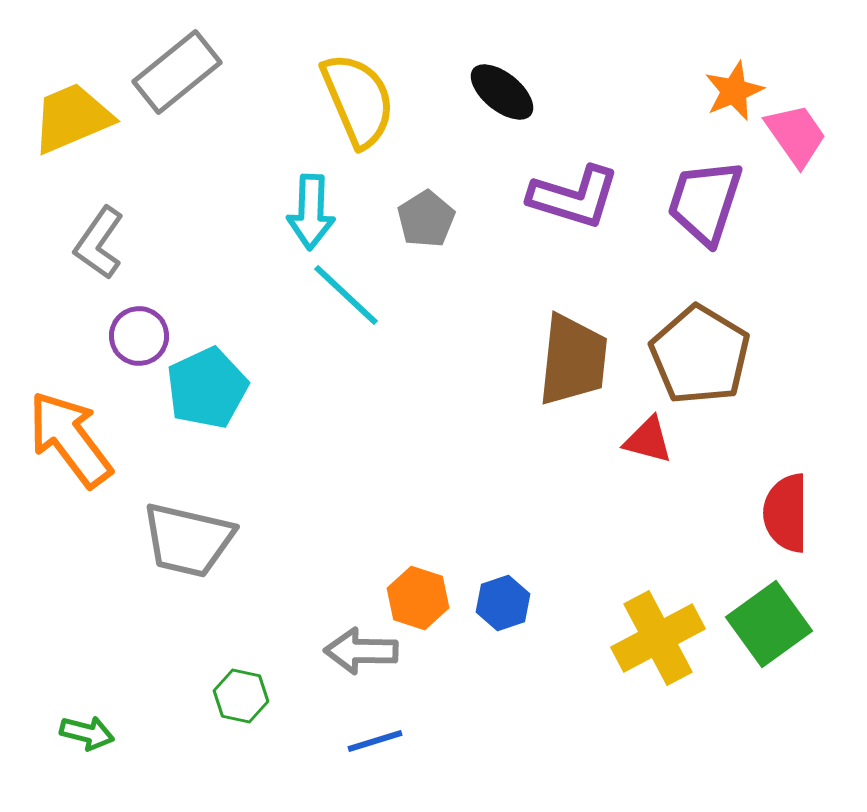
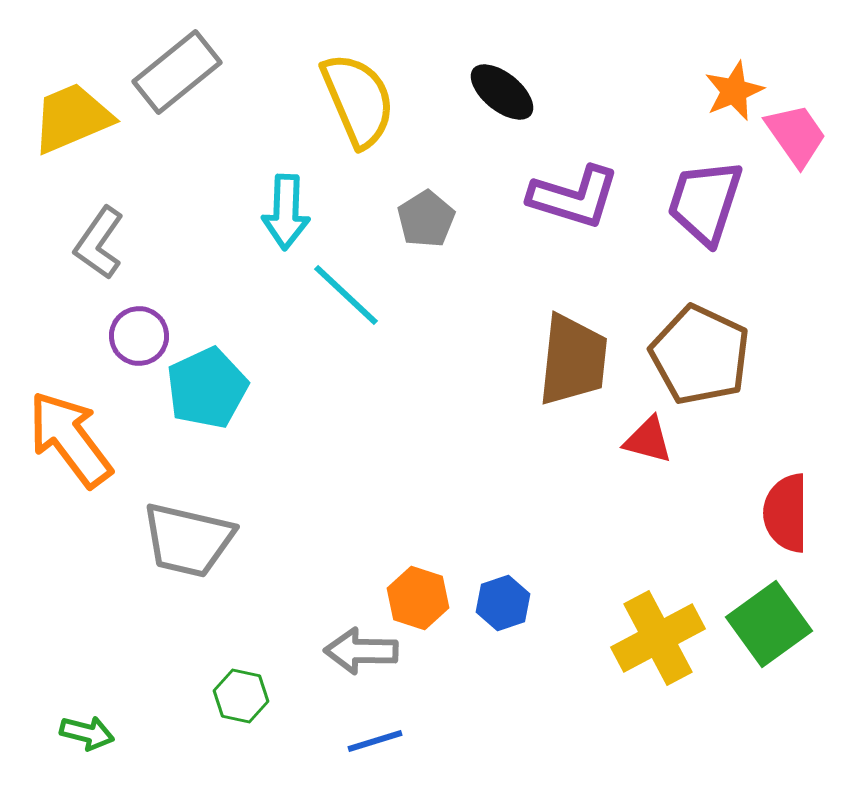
cyan arrow: moved 25 px left
brown pentagon: rotated 6 degrees counterclockwise
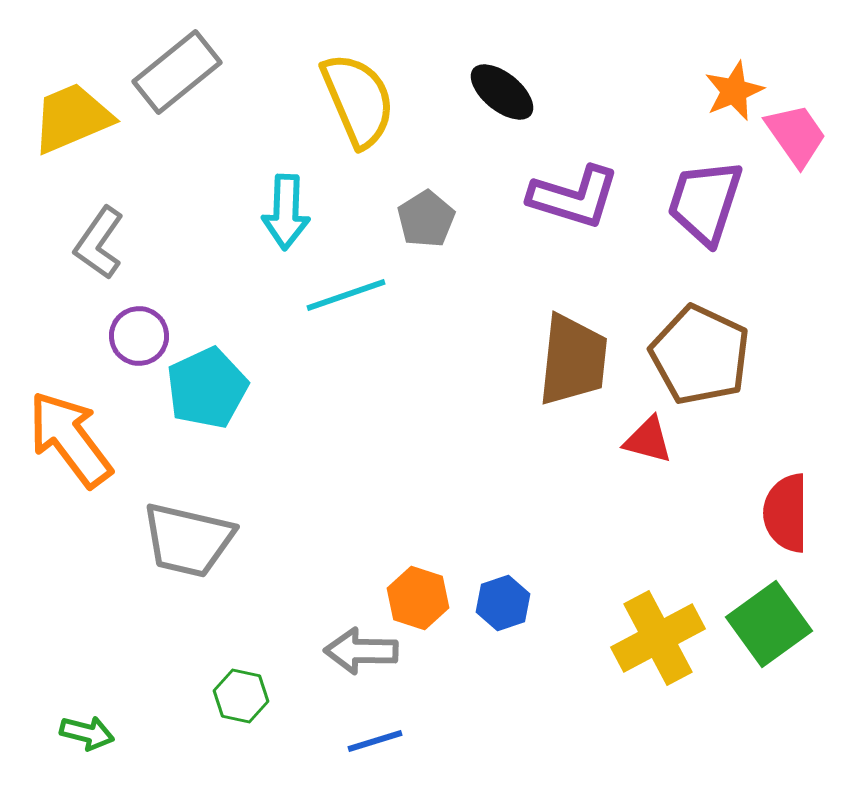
cyan line: rotated 62 degrees counterclockwise
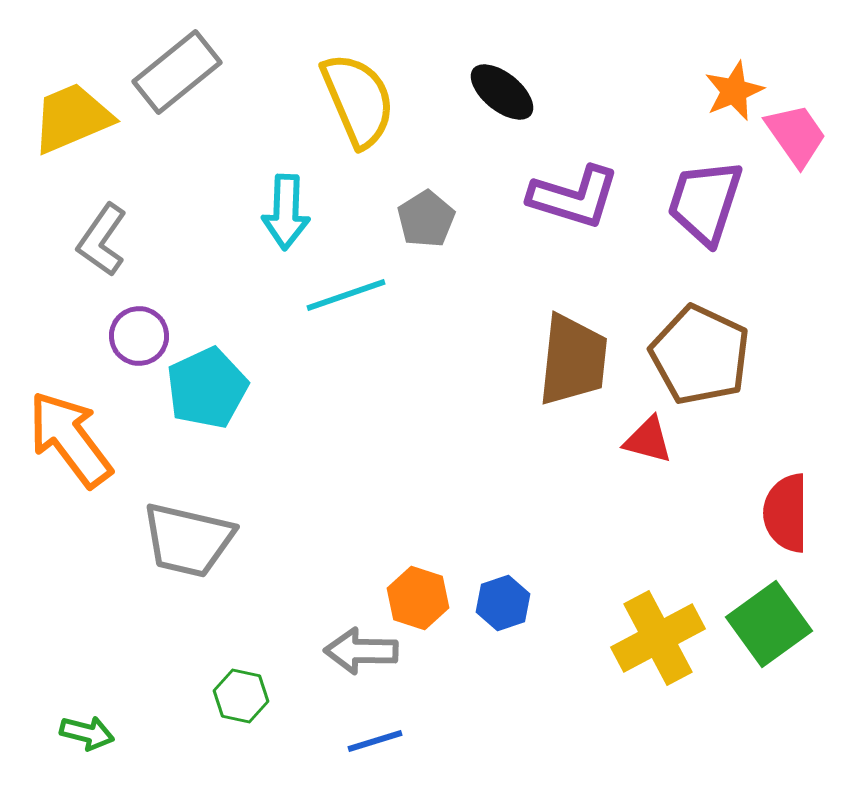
gray L-shape: moved 3 px right, 3 px up
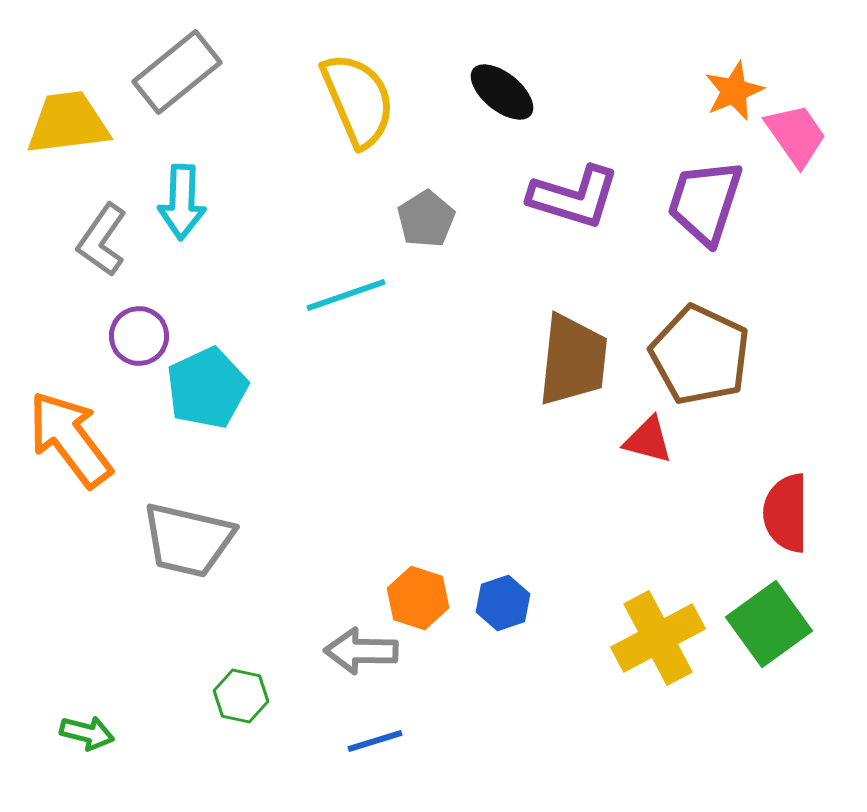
yellow trapezoid: moved 4 px left, 5 px down; rotated 16 degrees clockwise
cyan arrow: moved 104 px left, 10 px up
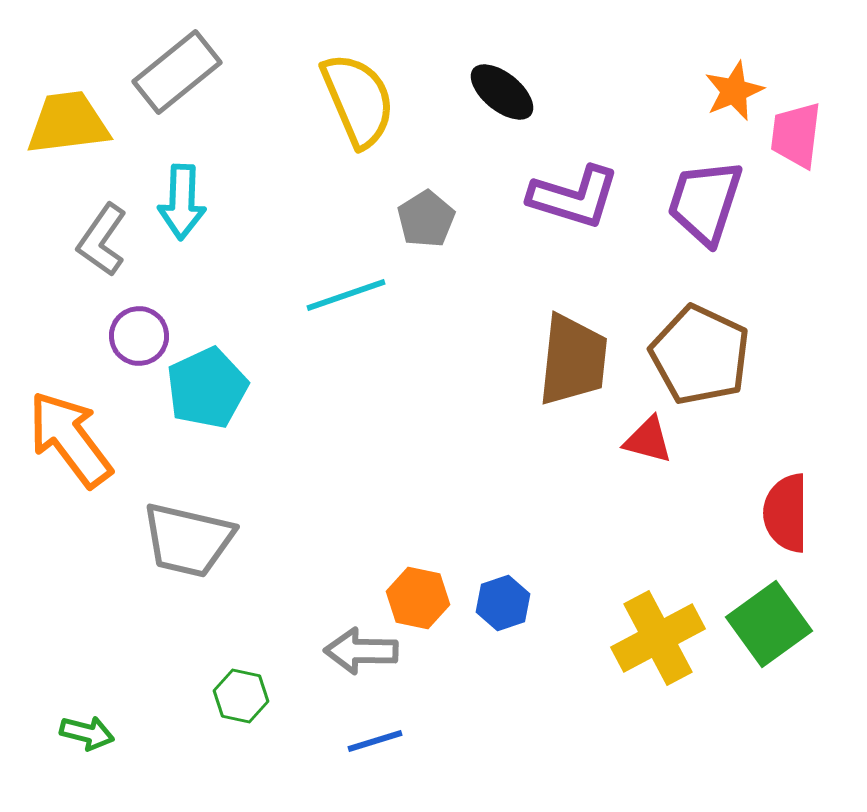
pink trapezoid: rotated 138 degrees counterclockwise
orange hexagon: rotated 6 degrees counterclockwise
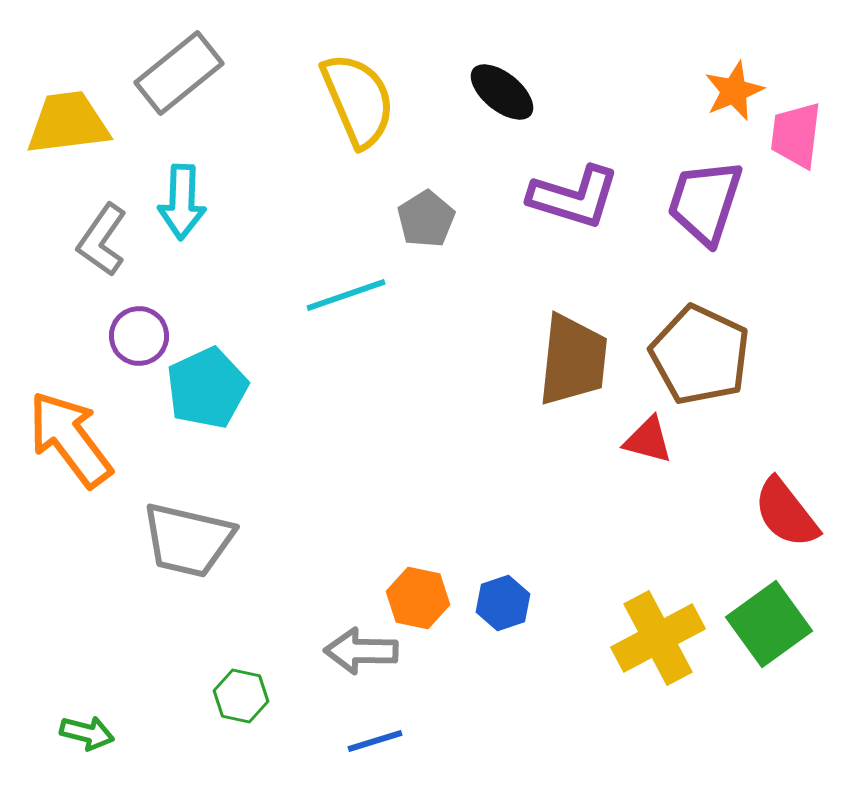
gray rectangle: moved 2 px right, 1 px down
red semicircle: rotated 38 degrees counterclockwise
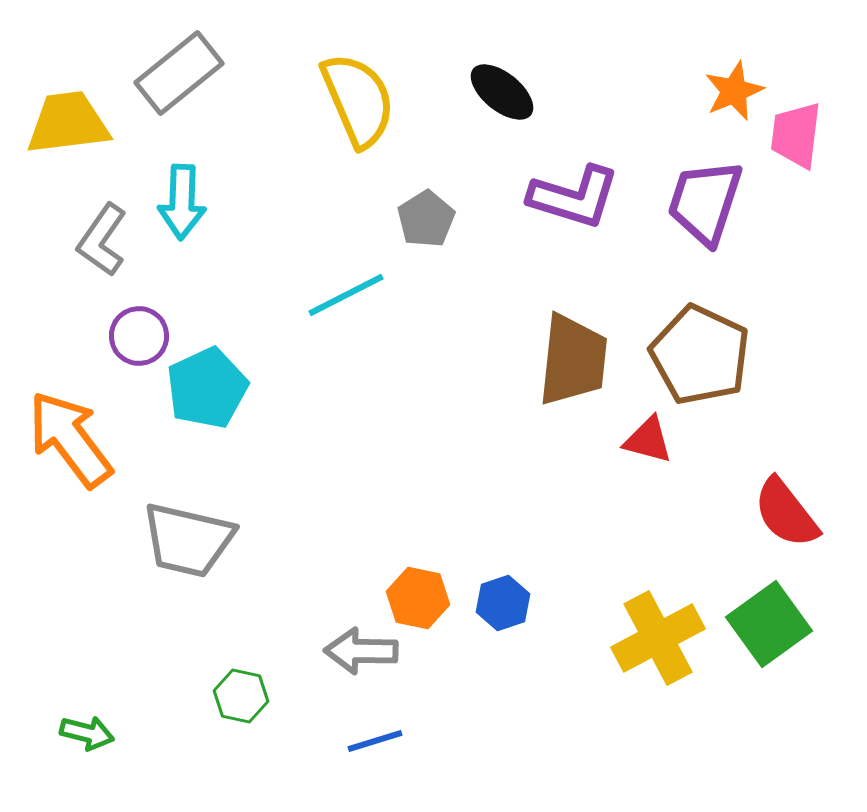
cyan line: rotated 8 degrees counterclockwise
